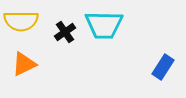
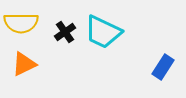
yellow semicircle: moved 2 px down
cyan trapezoid: moved 1 px left, 7 px down; rotated 24 degrees clockwise
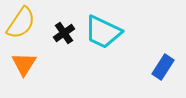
yellow semicircle: rotated 56 degrees counterclockwise
black cross: moved 1 px left, 1 px down
orange triangle: rotated 32 degrees counterclockwise
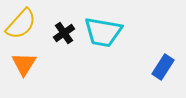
yellow semicircle: moved 1 px down; rotated 8 degrees clockwise
cyan trapezoid: rotated 15 degrees counterclockwise
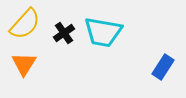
yellow semicircle: moved 4 px right
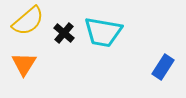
yellow semicircle: moved 3 px right, 3 px up; rotated 8 degrees clockwise
black cross: rotated 15 degrees counterclockwise
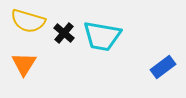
yellow semicircle: rotated 56 degrees clockwise
cyan trapezoid: moved 1 px left, 4 px down
blue rectangle: rotated 20 degrees clockwise
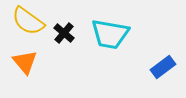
yellow semicircle: rotated 20 degrees clockwise
cyan trapezoid: moved 8 px right, 2 px up
orange triangle: moved 1 px right, 2 px up; rotated 12 degrees counterclockwise
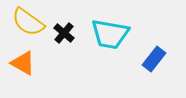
yellow semicircle: moved 1 px down
orange triangle: moved 2 px left, 1 px down; rotated 20 degrees counterclockwise
blue rectangle: moved 9 px left, 8 px up; rotated 15 degrees counterclockwise
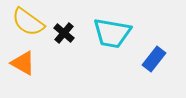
cyan trapezoid: moved 2 px right, 1 px up
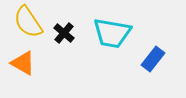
yellow semicircle: rotated 20 degrees clockwise
blue rectangle: moved 1 px left
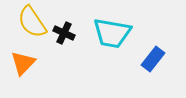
yellow semicircle: moved 4 px right
black cross: rotated 15 degrees counterclockwise
orange triangle: rotated 44 degrees clockwise
